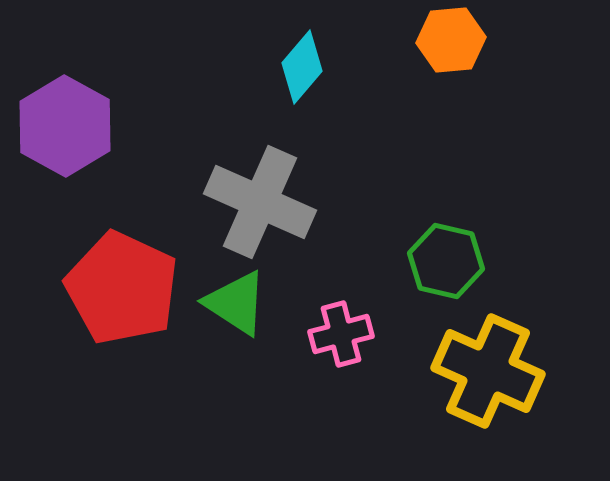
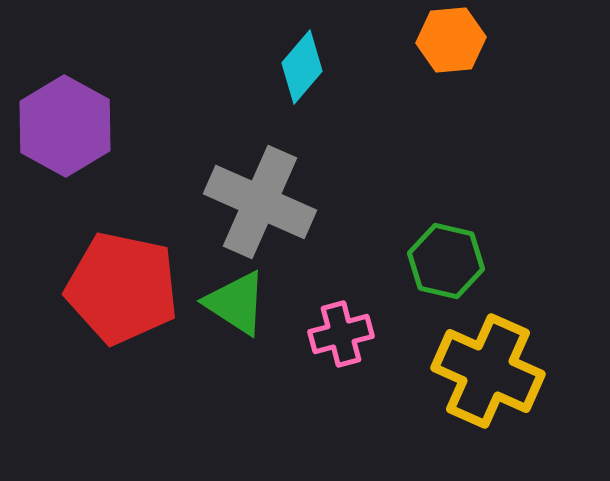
red pentagon: rotated 13 degrees counterclockwise
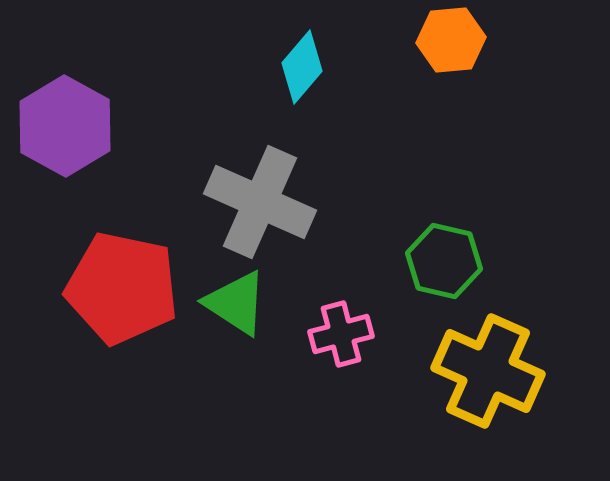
green hexagon: moved 2 px left
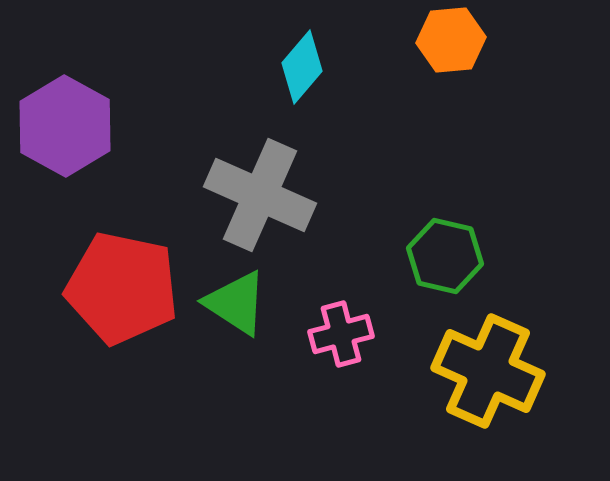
gray cross: moved 7 px up
green hexagon: moved 1 px right, 5 px up
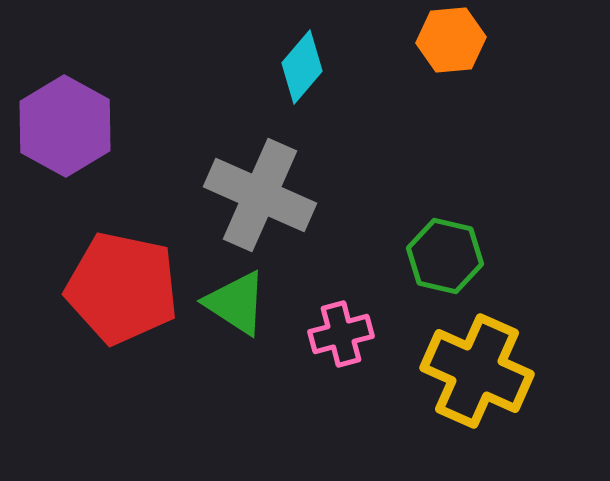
yellow cross: moved 11 px left
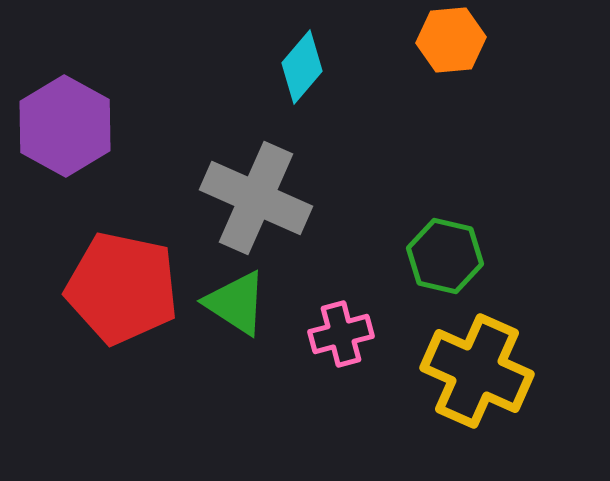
gray cross: moved 4 px left, 3 px down
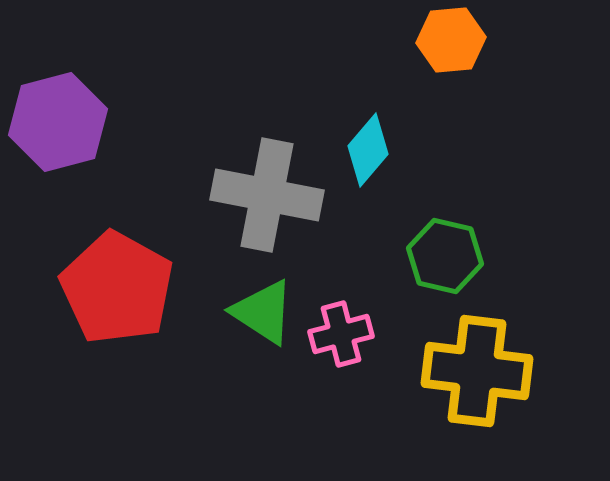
cyan diamond: moved 66 px right, 83 px down
purple hexagon: moved 7 px left, 4 px up; rotated 16 degrees clockwise
gray cross: moved 11 px right, 3 px up; rotated 13 degrees counterclockwise
red pentagon: moved 5 px left; rotated 17 degrees clockwise
green triangle: moved 27 px right, 9 px down
yellow cross: rotated 17 degrees counterclockwise
